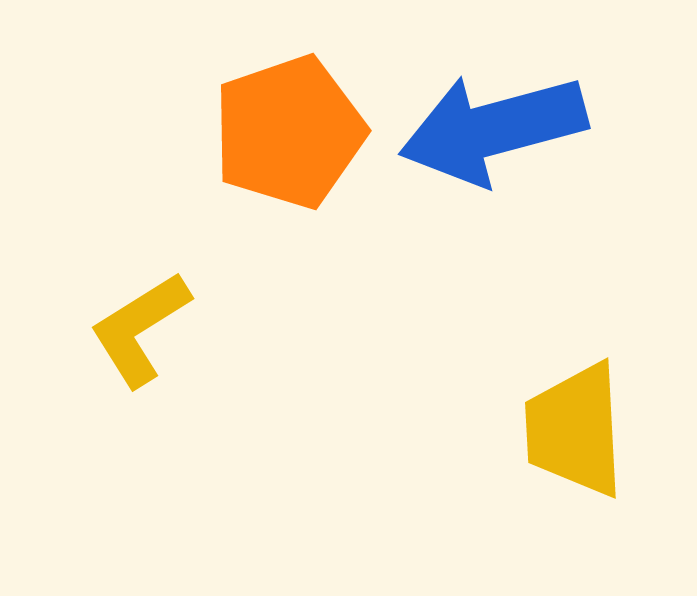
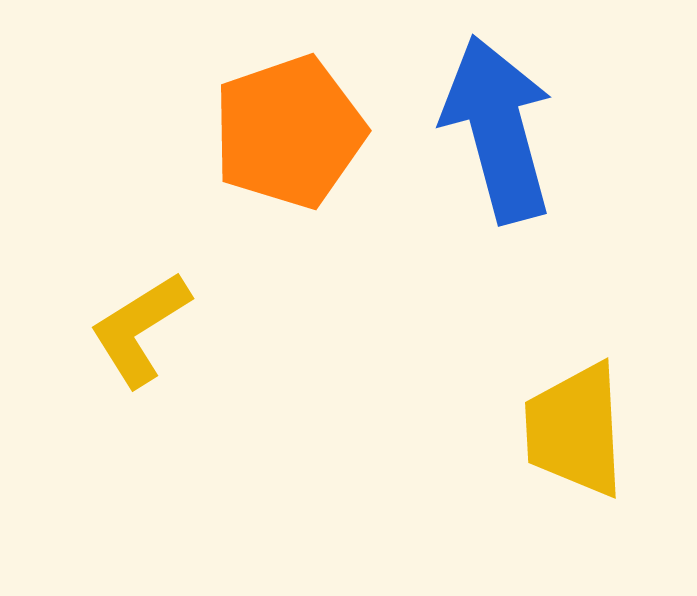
blue arrow: moved 5 px right; rotated 90 degrees clockwise
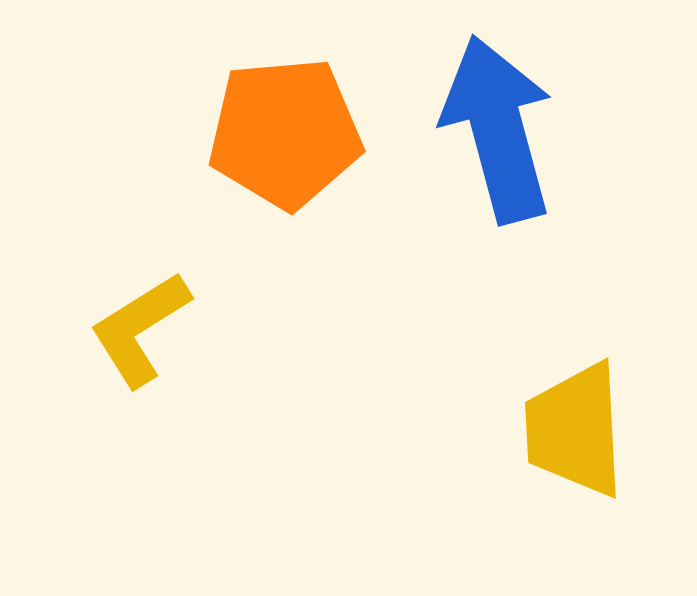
orange pentagon: moved 4 px left, 1 px down; rotated 14 degrees clockwise
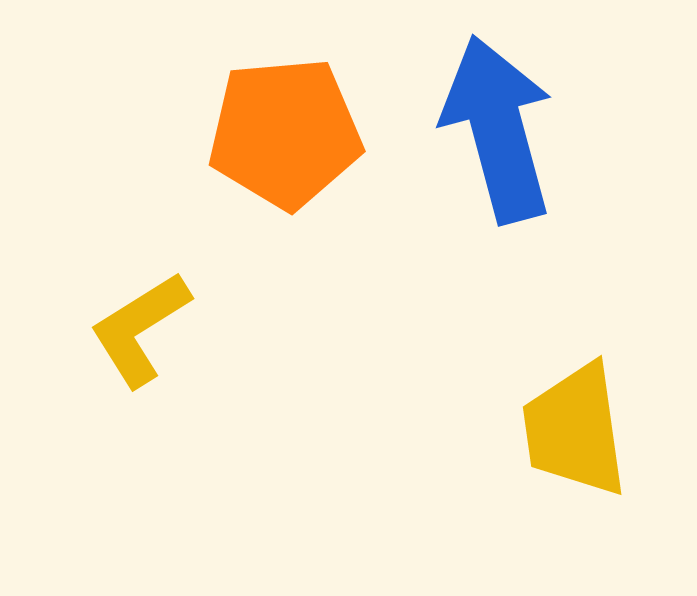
yellow trapezoid: rotated 5 degrees counterclockwise
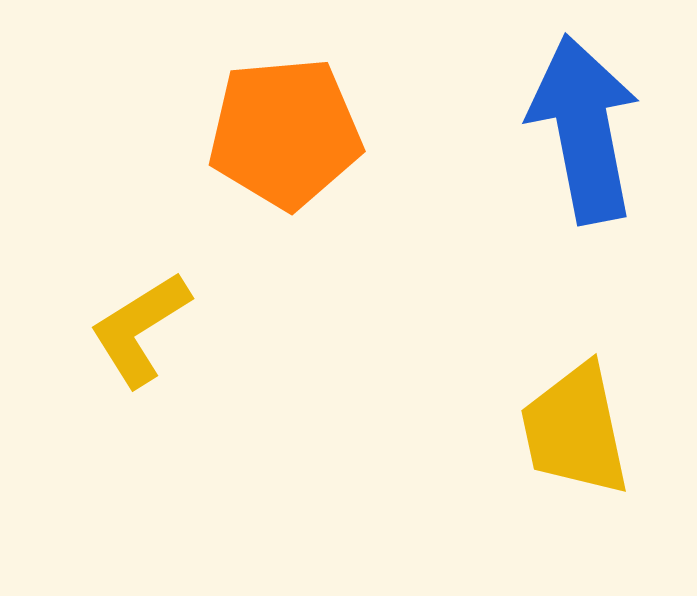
blue arrow: moved 86 px right; rotated 4 degrees clockwise
yellow trapezoid: rotated 4 degrees counterclockwise
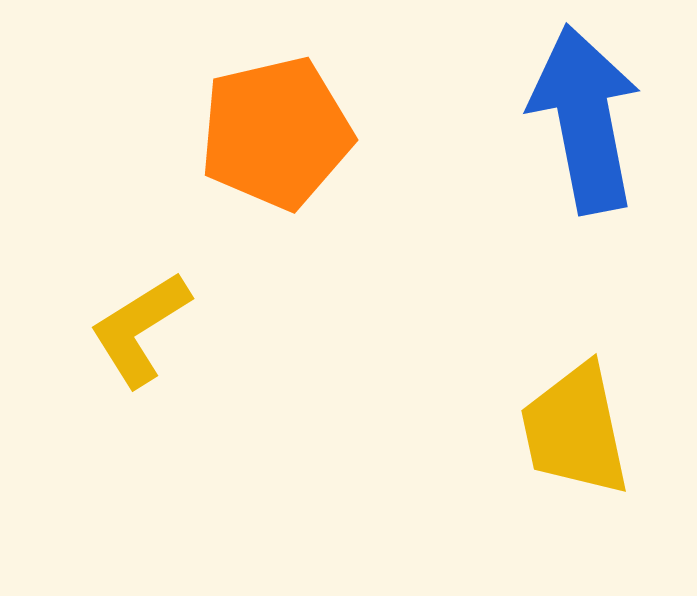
blue arrow: moved 1 px right, 10 px up
orange pentagon: moved 9 px left; rotated 8 degrees counterclockwise
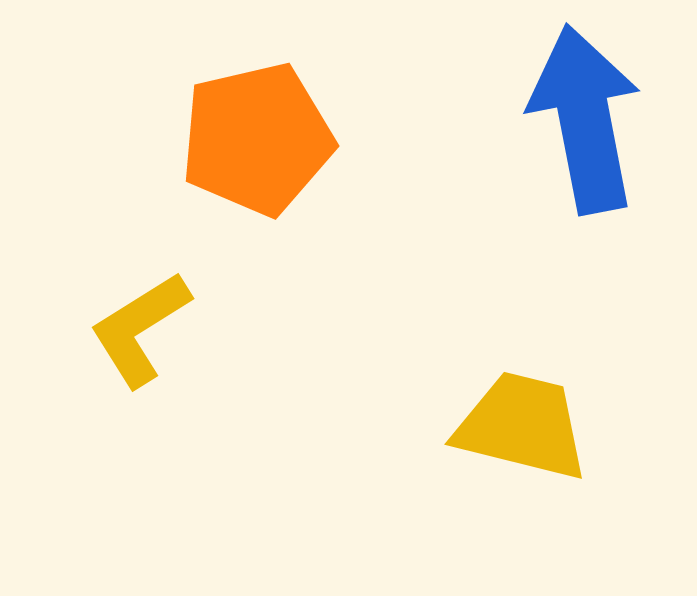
orange pentagon: moved 19 px left, 6 px down
yellow trapezoid: moved 53 px left, 4 px up; rotated 116 degrees clockwise
